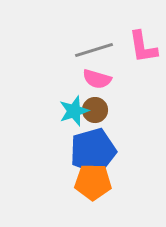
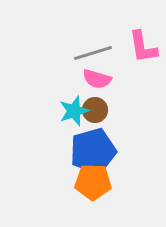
gray line: moved 1 px left, 3 px down
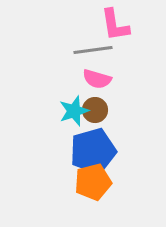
pink L-shape: moved 28 px left, 22 px up
gray line: moved 3 px up; rotated 9 degrees clockwise
orange pentagon: rotated 15 degrees counterclockwise
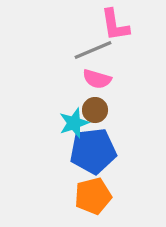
gray line: rotated 15 degrees counterclockwise
cyan star: moved 12 px down
blue pentagon: rotated 9 degrees clockwise
orange pentagon: moved 14 px down
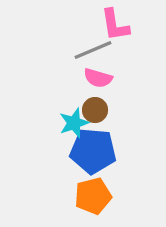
pink semicircle: moved 1 px right, 1 px up
blue pentagon: rotated 12 degrees clockwise
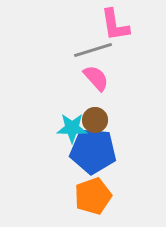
gray line: rotated 6 degrees clockwise
pink semicircle: moved 2 px left; rotated 148 degrees counterclockwise
brown circle: moved 10 px down
cyan star: moved 2 px left, 5 px down; rotated 20 degrees clockwise
orange pentagon: rotated 6 degrees counterclockwise
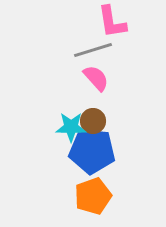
pink L-shape: moved 3 px left, 3 px up
brown circle: moved 2 px left, 1 px down
cyan star: moved 1 px left, 1 px up
blue pentagon: moved 1 px left
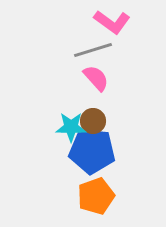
pink L-shape: rotated 45 degrees counterclockwise
orange pentagon: moved 3 px right
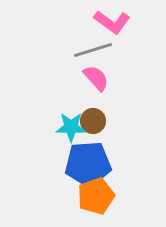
blue pentagon: moved 4 px left, 13 px down; rotated 9 degrees counterclockwise
